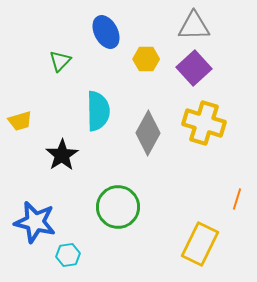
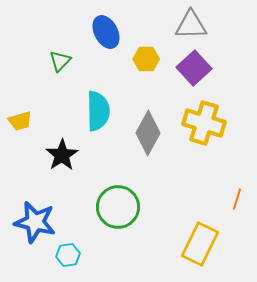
gray triangle: moved 3 px left, 1 px up
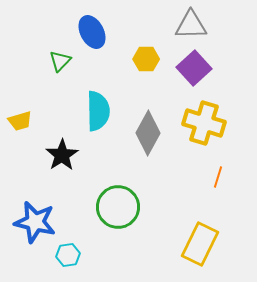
blue ellipse: moved 14 px left
orange line: moved 19 px left, 22 px up
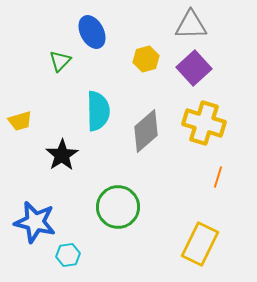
yellow hexagon: rotated 15 degrees counterclockwise
gray diamond: moved 2 px left, 2 px up; rotated 21 degrees clockwise
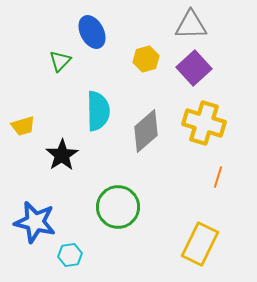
yellow trapezoid: moved 3 px right, 5 px down
cyan hexagon: moved 2 px right
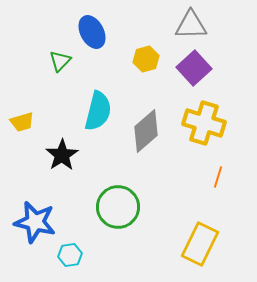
cyan semicircle: rotated 15 degrees clockwise
yellow trapezoid: moved 1 px left, 4 px up
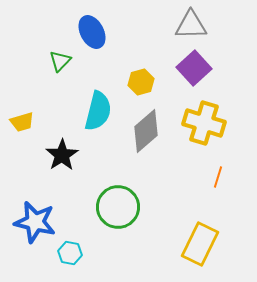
yellow hexagon: moved 5 px left, 23 px down
cyan hexagon: moved 2 px up; rotated 20 degrees clockwise
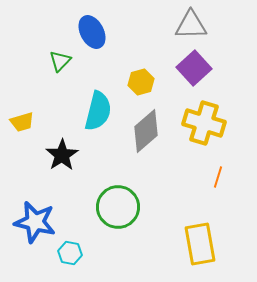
yellow rectangle: rotated 36 degrees counterclockwise
